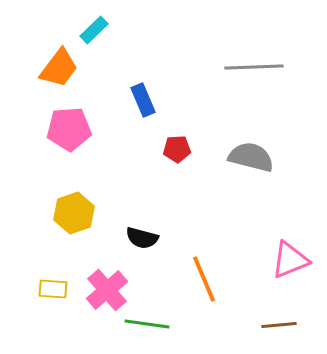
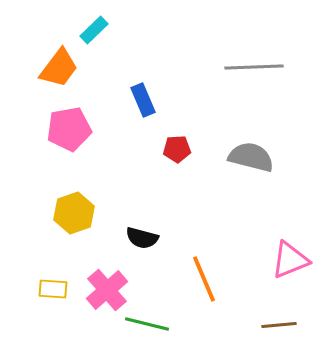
pink pentagon: rotated 6 degrees counterclockwise
green line: rotated 6 degrees clockwise
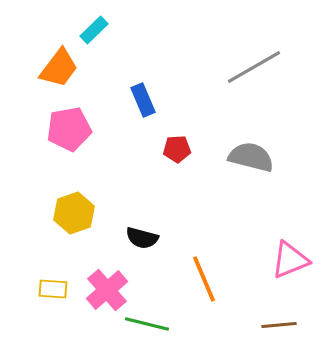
gray line: rotated 28 degrees counterclockwise
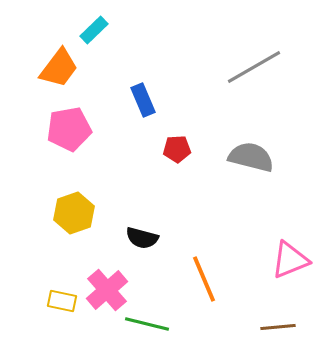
yellow rectangle: moved 9 px right, 12 px down; rotated 8 degrees clockwise
brown line: moved 1 px left, 2 px down
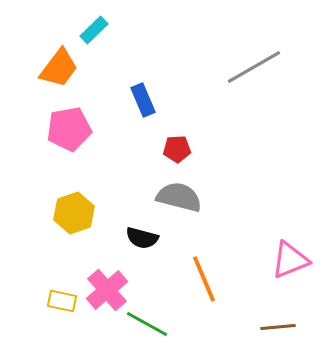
gray semicircle: moved 72 px left, 40 px down
green line: rotated 15 degrees clockwise
